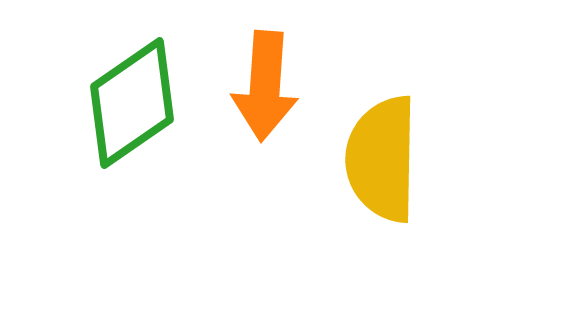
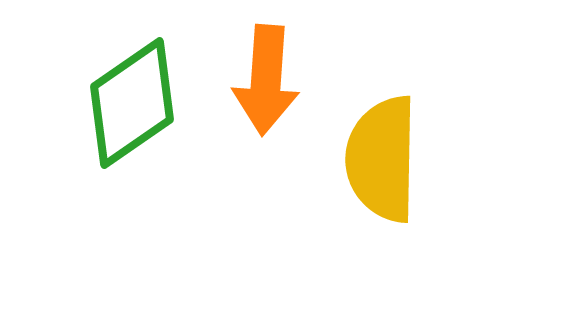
orange arrow: moved 1 px right, 6 px up
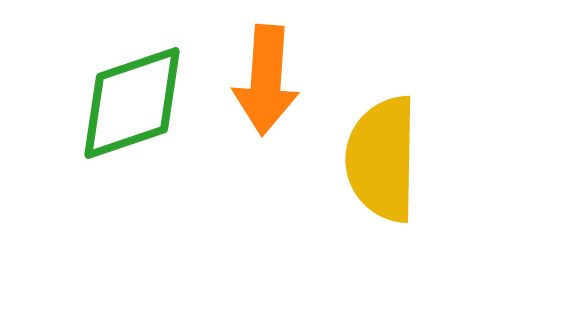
green diamond: rotated 16 degrees clockwise
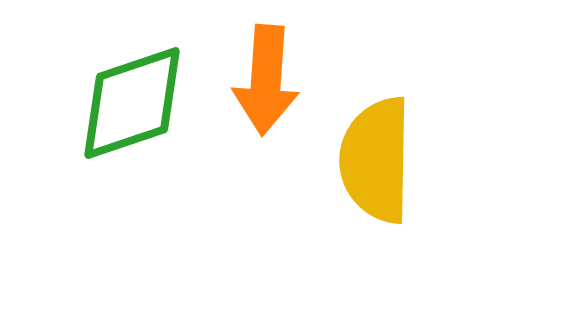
yellow semicircle: moved 6 px left, 1 px down
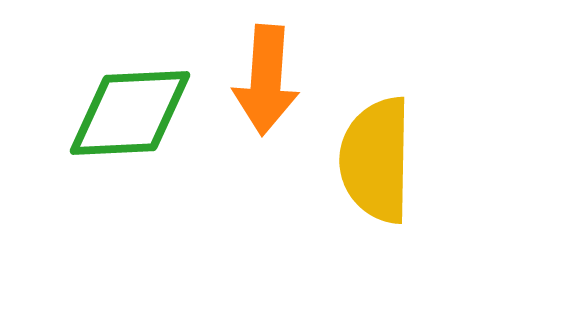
green diamond: moved 2 px left, 10 px down; rotated 16 degrees clockwise
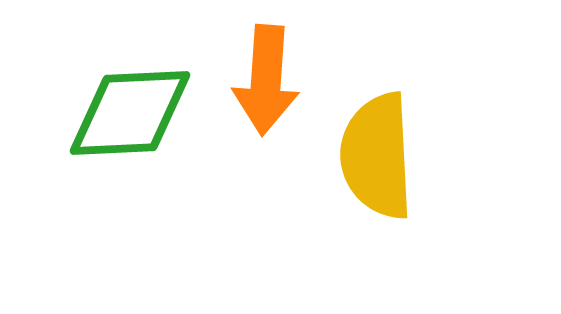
yellow semicircle: moved 1 px right, 4 px up; rotated 4 degrees counterclockwise
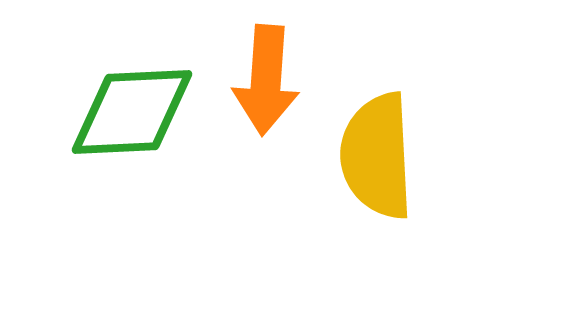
green diamond: moved 2 px right, 1 px up
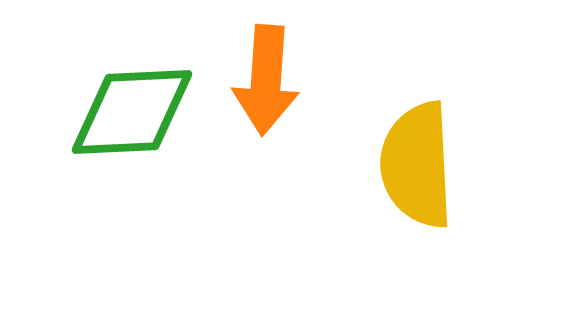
yellow semicircle: moved 40 px right, 9 px down
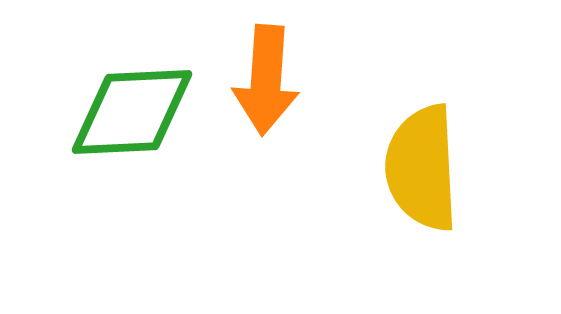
yellow semicircle: moved 5 px right, 3 px down
